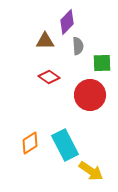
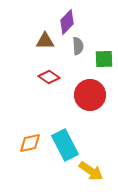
green square: moved 2 px right, 4 px up
orange diamond: rotated 20 degrees clockwise
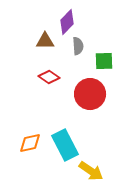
green square: moved 2 px down
red circle: moved 1 px up
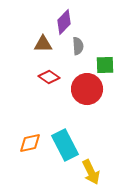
purple diamond: moved 3 px left
brown triangle: moved 2 px left, 3 px down
green square: moved 1 px right, 4 px down
red circle: moved 3 px left, 5 px up
yellow arrow: moved 1 px down; rotated 30 degrees clockwise
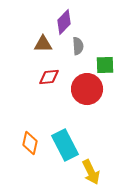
red diamond: rotated 40 degrees counterclockwise
orange diamond: rotated 65 degrees counterclockwise
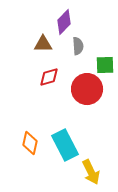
red diamond: rotated 10 degrees counterclockwise
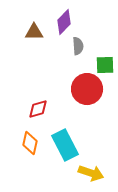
brown triangle: moved 9 px left, 12 px up
red diamond: moved 11 px left, 32 px down
yellow arrow: moved 1 px down; rotated 45 degrees counterclockwise
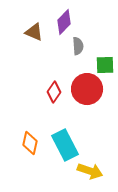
brown triangle: rotated 24 degrees clockwise
red diamond: moved 16 px right, 17 px up; rotated 40 degrees counterclockwise
yellow arrow: moved 1 px left, 2 px up
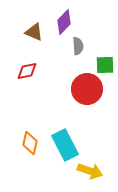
red diamond: moved 27 px left, 21 px up; rotated 45 degrees clockwise
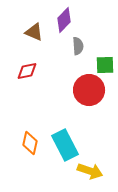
purple diamond: moved 2 px up
red circle: moved 2 px right, 1 px down
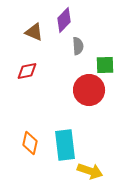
cyan rectangle: rotated 20 degrees clockwise
